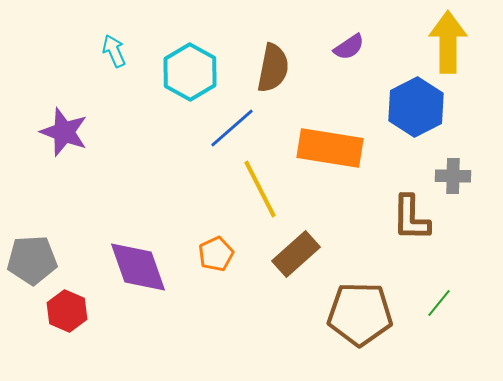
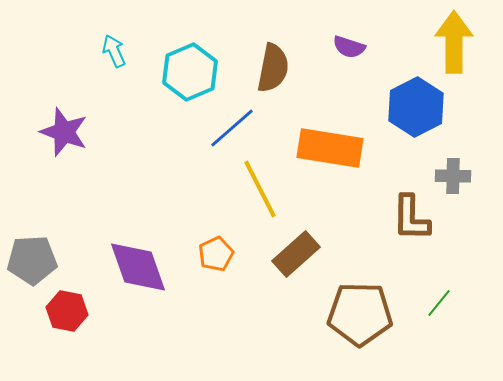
yellow arrow: moved 6 px right
purple semicircle: rotated 52 degrees clockwise
cyan hexagon: rotated 8 degrees clockwise
red hexagon: rotated 12 degrees counterclockwise
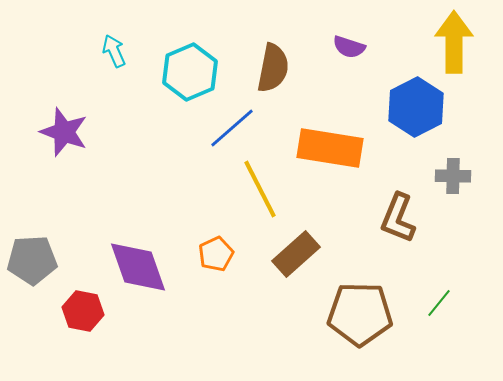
brown L-shape: moved 13 px left; rotated 21 degrees clockwise
red hexagon: moved 16 px right
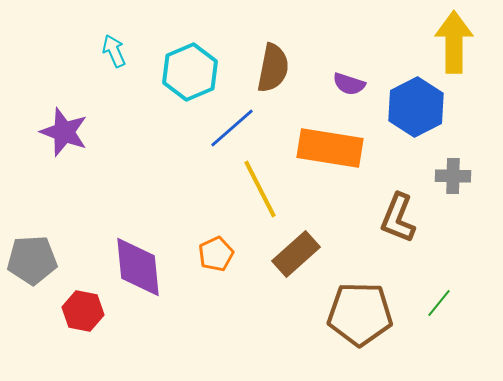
purple semicircle: moved 37 px down
purple diamond: rotated 14 degrees clockwise
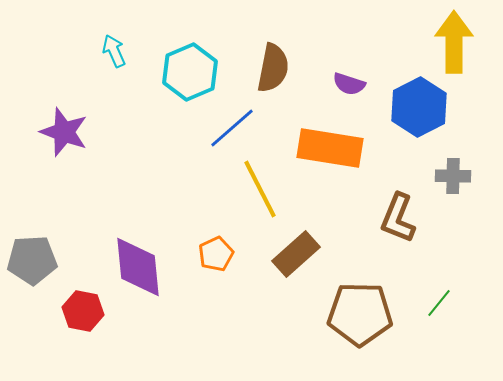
blue hexagon: moved 3 px right
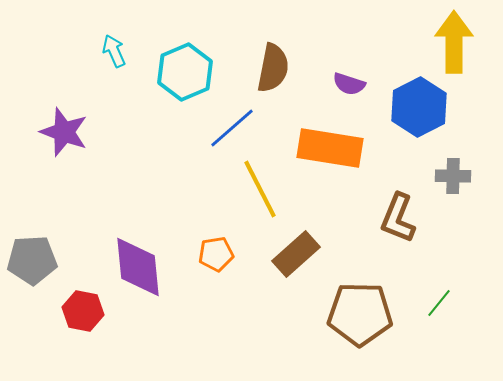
cyan hexagon: moved 5 px left
orange pentagon: rotated 16 degrees clockwise
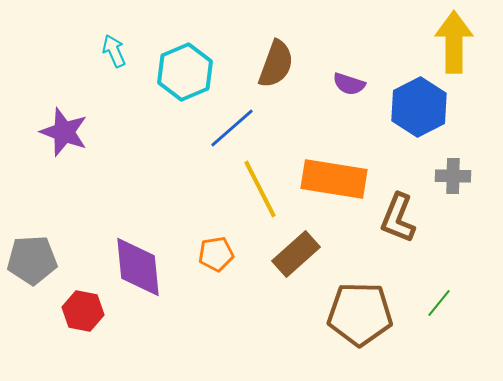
brown semicircle: moved 3 px right, 4 px up; rotated 9 degrees clockwise
orange rectangle: moved 4 px right, 31 px down
